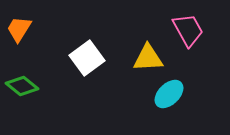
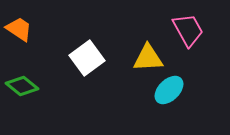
orange trapezoid: rotated 92 degrees clockwise
cyan ellipse: moved 4 px up
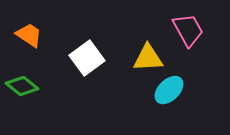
orange trapezoid: moved 10 px right, 6 px down
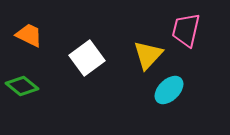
pink trapezoid: moved 2 px left; rotated 138 degrees counterclockwise
orange trapezoid: rotated 8 degrees counterclockwise
yellow triangle: moved 3 px up; rotated 44 degrees counterclockwise
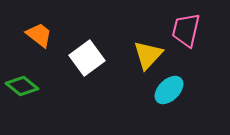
orange trapezoid: moved 10 px right; rotated 12 degrees clockwise
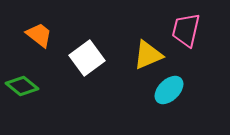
yellow triangle: rotated 24 degrees clockwise
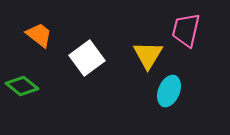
yellow triangle: rotated 36 degrees counterclockwise
cyan ellipse: moved 1 px down; rotated 24 degrees counterclockwise
